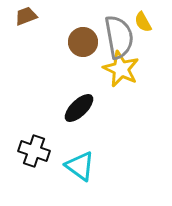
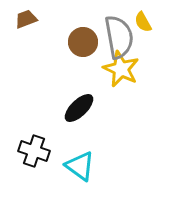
brown trapezoid: moved 3 px down
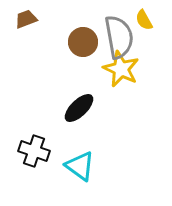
yellow semicircle: moved 1 px right, 2 px up
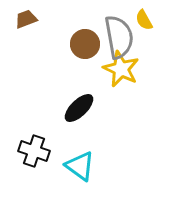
brown circle: moved 2 px right, 2 px down
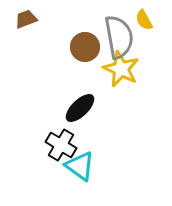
brown circle: moved 3 px down
black ellipse: moved 1 px right
black cross: moved 27 px right, 6 px up; rotated 12 degrees clockwise
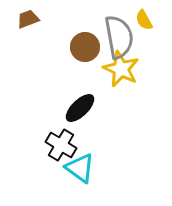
brown trapezoid: moved 2 px right
cyan triangle: moved 2 px down
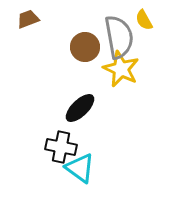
black cross: moved 2 px down; rotated 20 degrees counterclockwise
